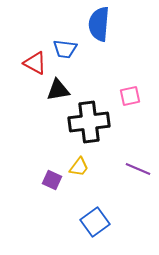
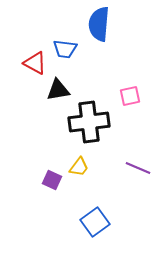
purple line: moved 1 px up
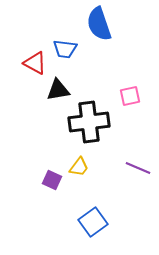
blue semicircle: rotated 24 degrees counterclockwise
blue square: moved 2 px left
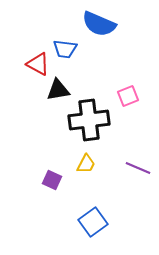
blue semicircle: rotated 48 degrees counterclockwise
red triangle: moved 3 px right, 1 px down
pink square: moved 2 px left; rotated 10 degrees counterclockwise
black cross: moved 2 px up
yellow trapezoid: moved 7 px right, 3 px up; rotated 10 degrees counterclockwise
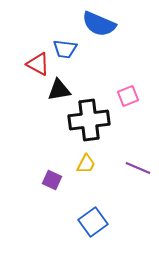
black triangle: moved 1 px right
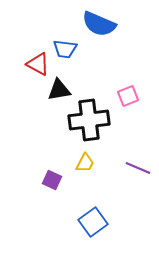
yellow trapezoid: moved 1 px left, 1 px up
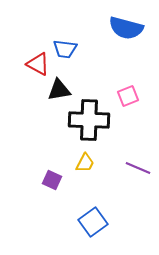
blue semicircle: moved 27 px right, 4 px down; rotated 8 degrees counterclockwise
black cross: rotated 9 degrees clockwise
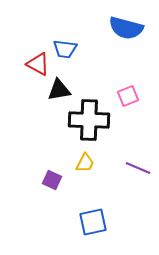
blue square: rotated 24 degrees clockwise
